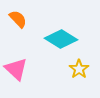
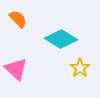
yellow star: moved 1 px right, 1 px up
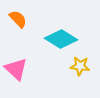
yellow star: moved 2 px up; rotated 30 degrees counterclockwise
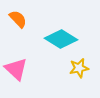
yellow star: moved 1 px left, 2 px down; rotated 18 degrees counterclockwise
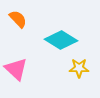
cyan diamond: moved 1 px down
yellow star: rotated 12 degrees clockwise
